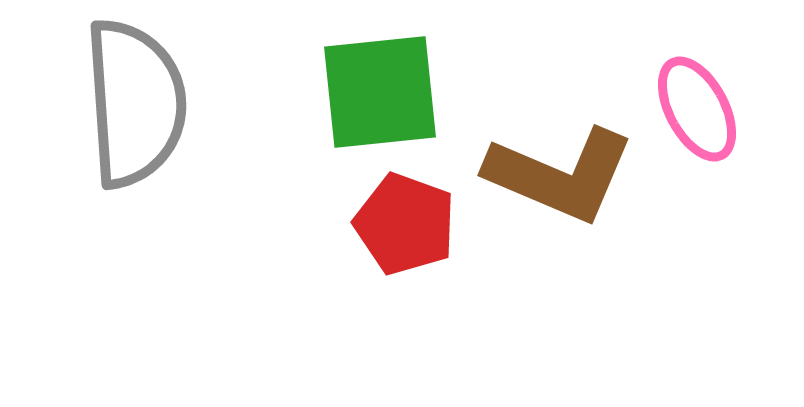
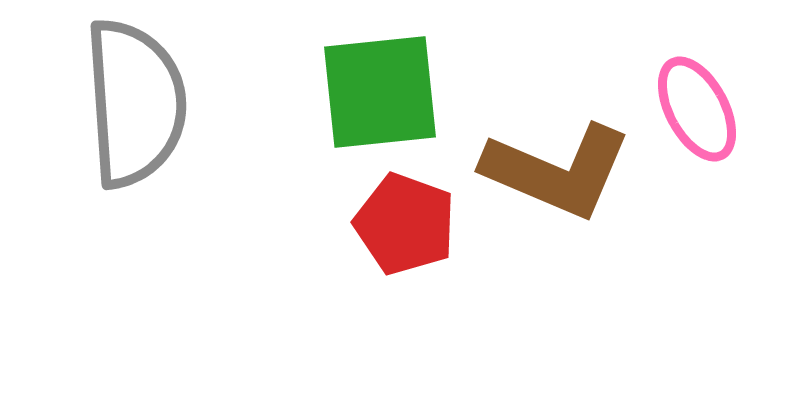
brown L-shape: moved 3 px left, 4 px up
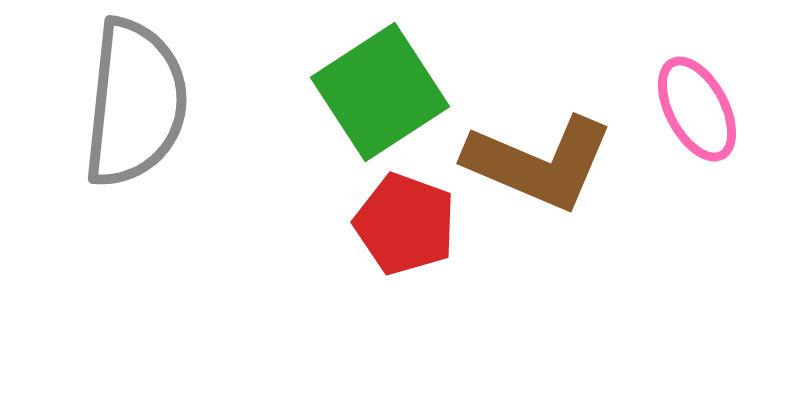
green square: rotated 27 degrees counterclockwise
gray semicircle: rotated 10 degrees clockwise
brown L-shape: moved 18 px left, 8 px up
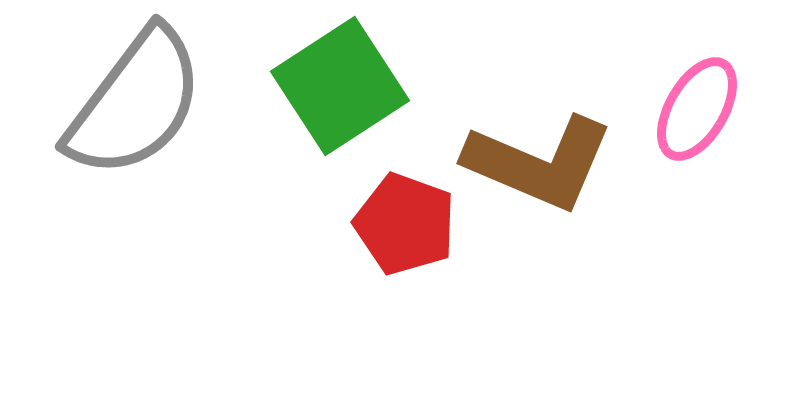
green square: moved 40 px left, 6 px up
gray semicircle: rotated 31 degrees clockwise
pink ellipse: rotated 58 degrees clockwise
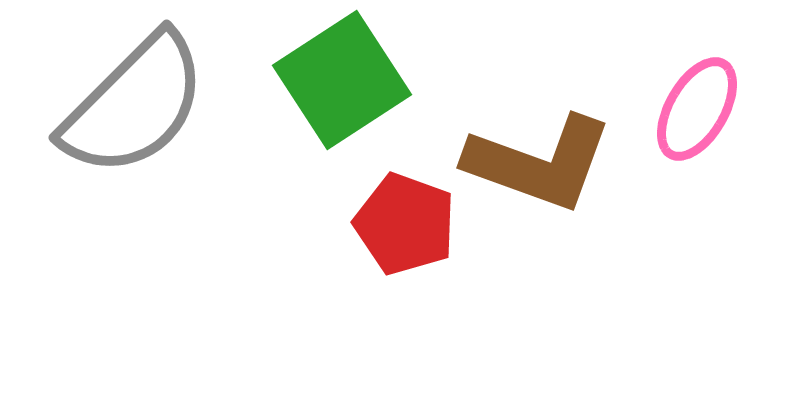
green square: moved 2 px right, 6 px up
gray semicircle: moved 1 px left, 2 px down; rotated 8 degrees clockwise
brown L-shape: rotated 3 degrees counterclockwise
